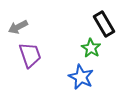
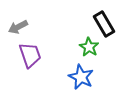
green star: moved 2 px left, 1 px up
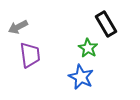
black rectangle: moved 2 px right
green star: moved 1 px left, 1 px down
purple trapezoid: rotated 12 degrees clockwise
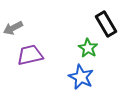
gray arrow: moved 5 px left, 1 px down
purple trapezoid: rotated 96 degrees counterclockwise
